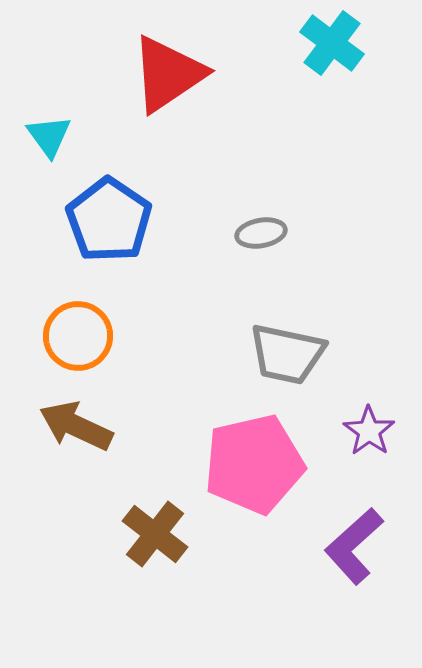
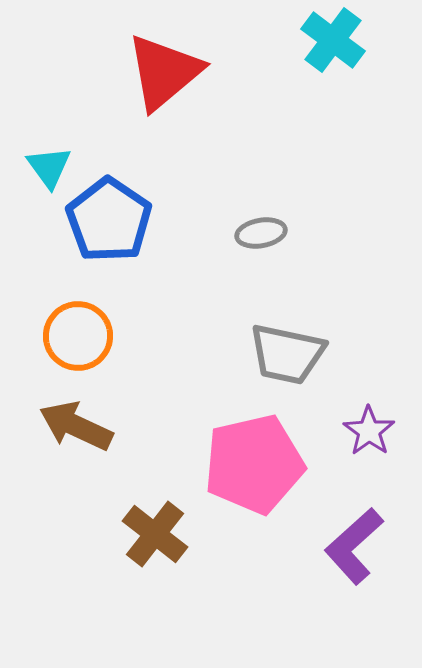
cyan cross: moved 1 px right, 3 px up
red triangle: moved 4 px left, 2 px up; rotated 6 degrees counterclockwise
cyan triangle: moved 31 px down
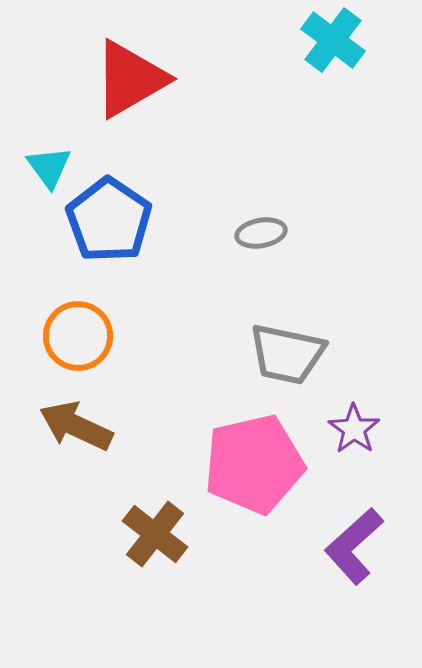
red triangle: moved 34 px left, 7 px down; rotated 10 degrees clockwise
purple star: moved 15 px left, 2 px up
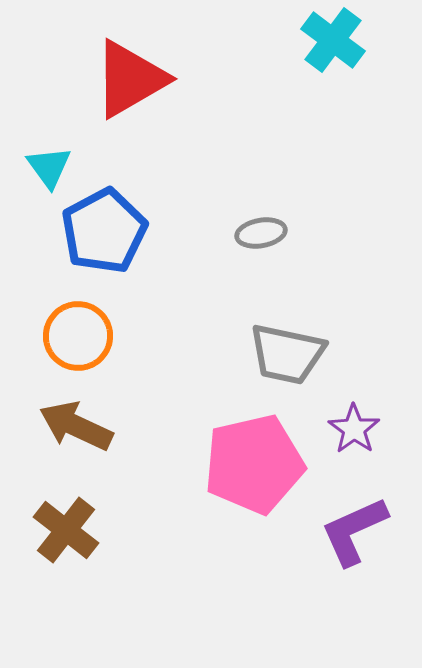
blue pentagon: moved 5 px left, 11 px down; rotated 10 degrees clockwise
brown cross: moved 89 px left, 4 px up
purple L-shape: moved 15 px up; rotated 18 degrees clockwise
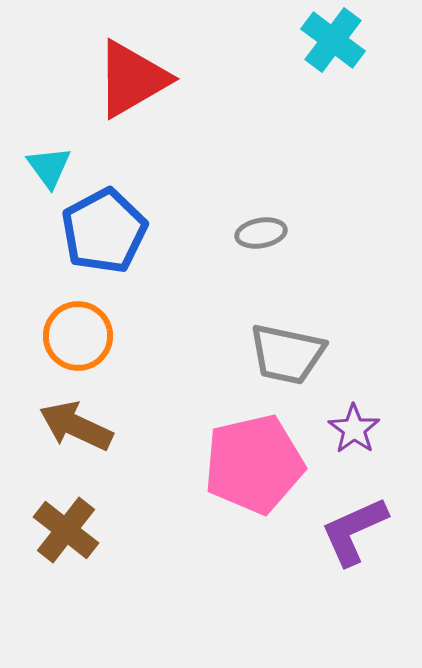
red triangle: moved 2 px right
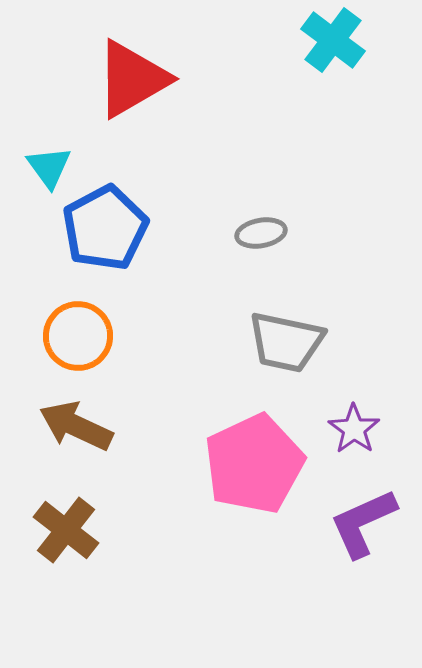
blue pentagon: moved 1 px right, 3 px up
gray trapezoid: moved 1 px left, 12 px up
pink pentagon: rotated 12 degrees counterclockwise
purple L-shape: moved 9 px right, 8 px up
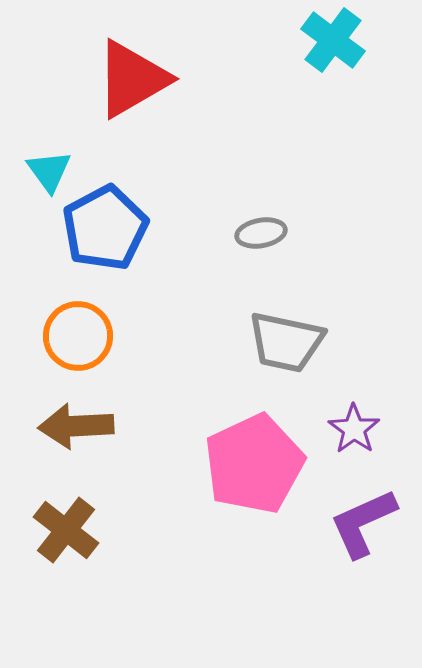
cyan triangle: moved 4 px down
brown arrow: rotated 28 degrees counterclockwise
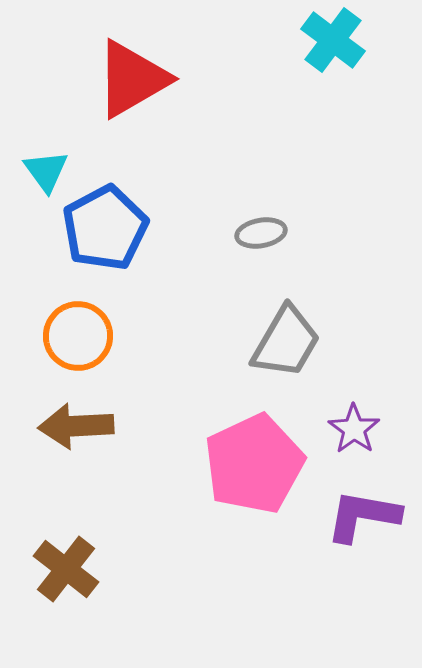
cyan triangle: moved 3 px left
gray trapezoid: rotated 72 degrees counterclockwise
purple L-shape: moved 7 px up; rotated 34 degrees clockwise
brown cross: moved 39 px down
